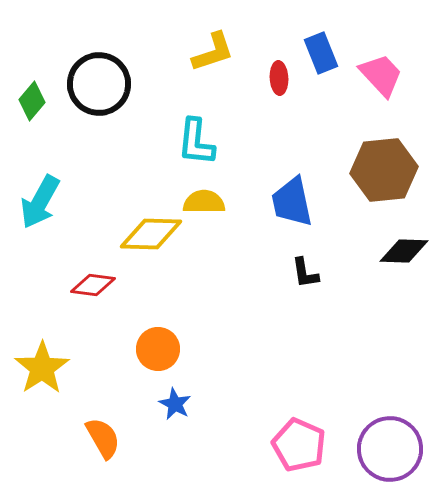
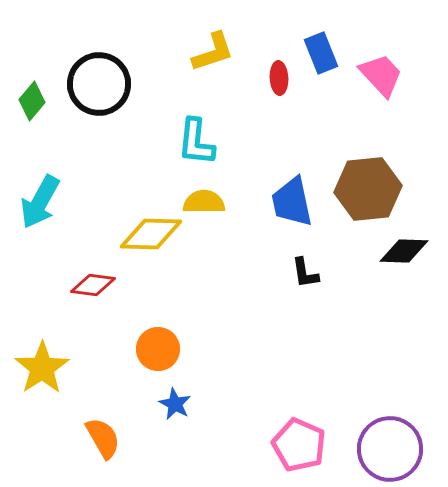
brown hexagon: moved 16 px left, 19 px down
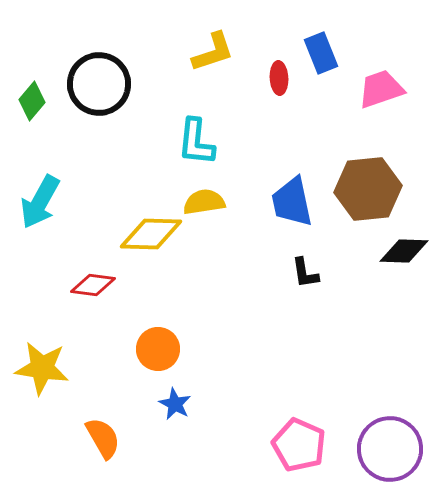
pink trapezoid: moved 14 px down; rotated 66 degrees counterclockwise
yellow semicircle: rotated 9 degrees counterclockwise
yellow star: rotated 30 degrees counterclockwise
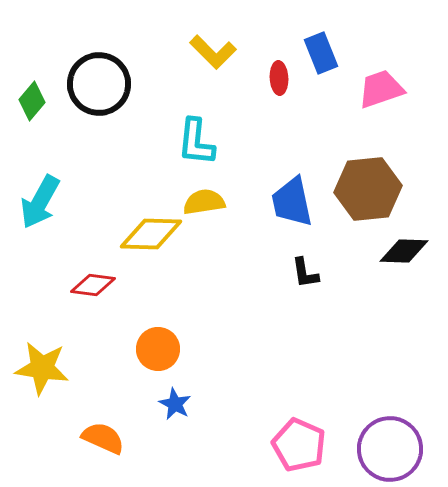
yellow L-shape: rotated 63 degrees clockwise
orange semicircle: rotated 36 degrees counterclockwise
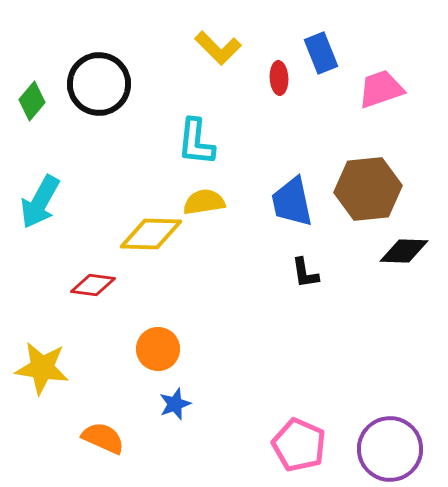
yellow L-shape: moved 5 px right, 4 px up
blue star: rotated 24 degrees clockwise
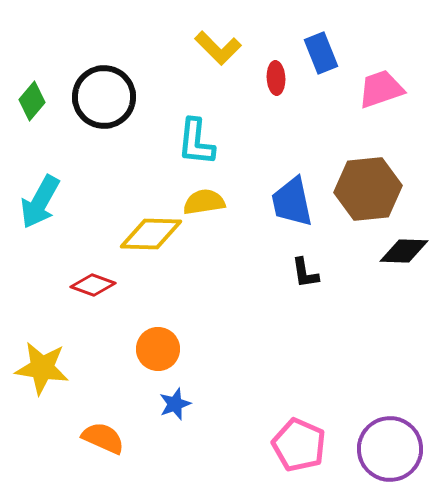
red ellipse: moved 3 px left
black circle: moved 5 px right, 13 px down
red diamond: rotated 12 degrees clockwise
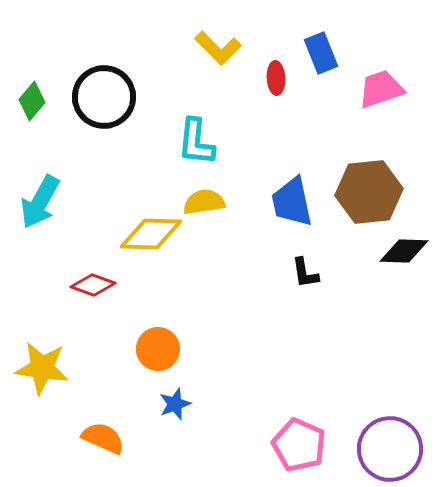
brown hexagon: moved 1 px right, 3 px down
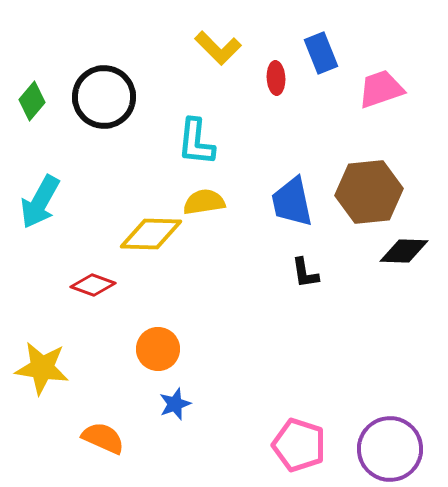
pink pentagon: rotated 6 degrees counterclockwise
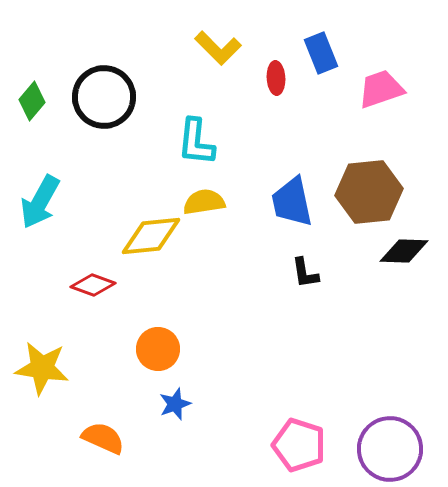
yellow diamond: moved 2 px down; rotated 8 degrees counterclockwise
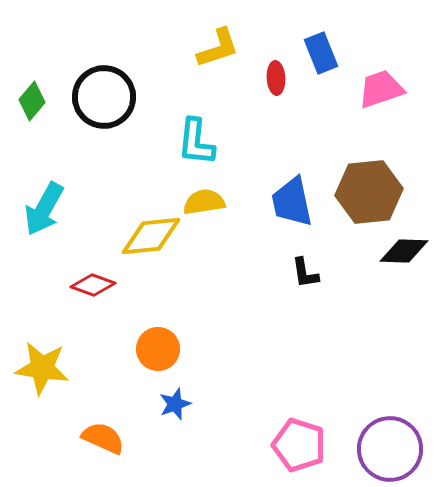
yellow L-shape: rotated 63 degrees counterclockwise
cyan arrow: moved 4 px right, 7 px down
